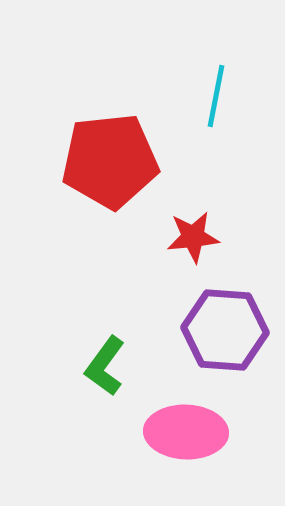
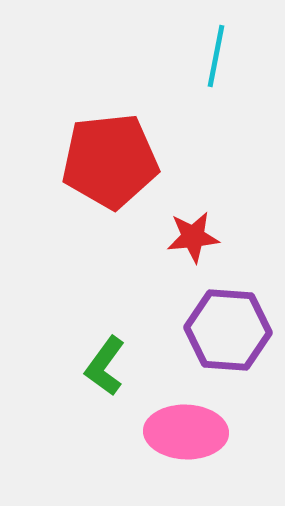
cyan line: moved 40 px up
purple hexagon: moved 3 px right
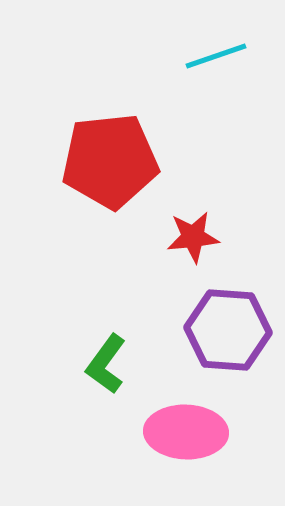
cyan line: rotated 60 degrees clockwise
green L-shape: moved 1 px right, 2 px up
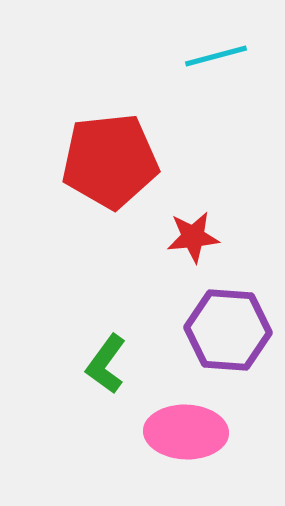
cyan line: rotated 4 degrees clockwise
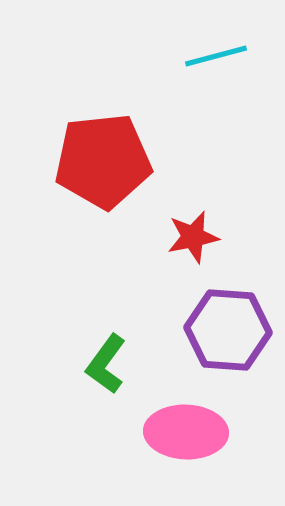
red pentagon: moved 7 px left
red star: rotated 6 degrees counterclockwise
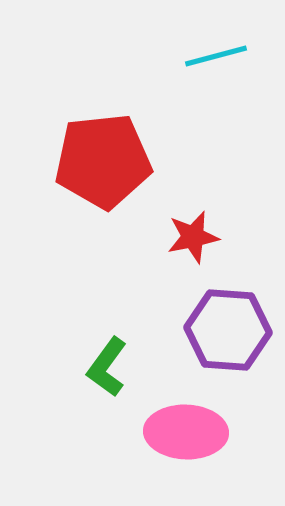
green L-shape: moved 1 px right, 3 px down
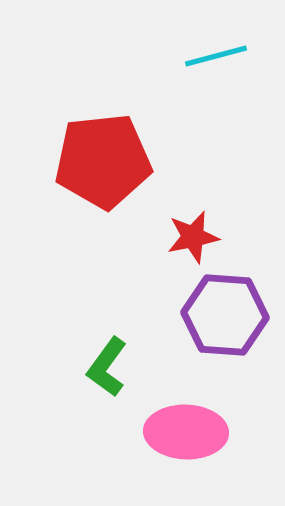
purple hexagon: moved 3 px left, 15 px up
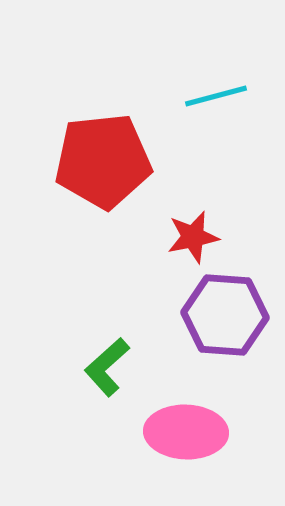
cyan line: moved 40 px down
green L-shape: rotated 12 degrees clockwise
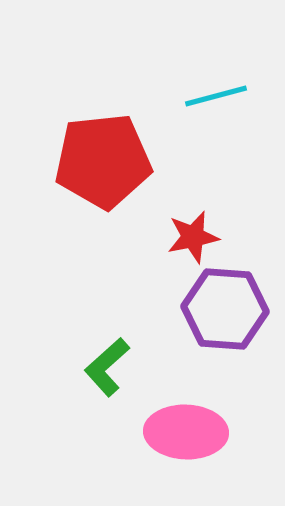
purple hexagon: moved 6 px up
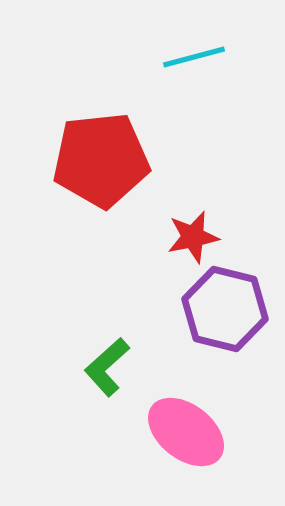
cyan line: moved 22 px left, 39 px up
red pentagon: moved 2 px left, 1 px up
purple hexagon: rotated 10 degrees clockwise
pink ellipse: rotated 36 degrees clockwise
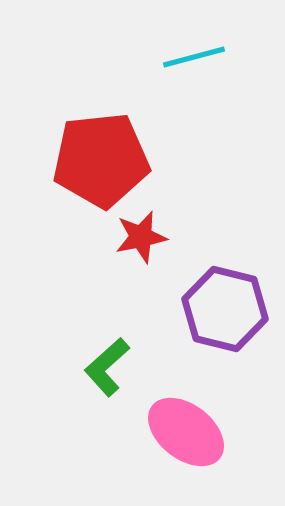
red star: moved 52 px left
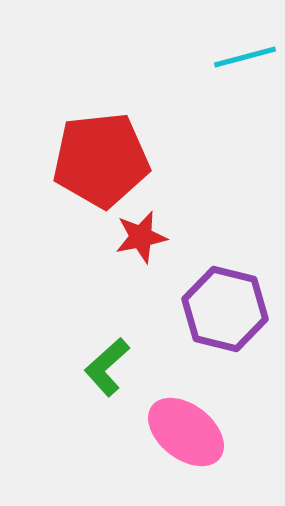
cyan line: moved 51 px right
